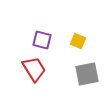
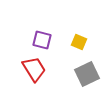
yellow square: moved 1 px right, 1 px down
gray square: rotated 15 degrees counterclockwise
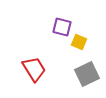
purple square: moved 20 px right, 13 px up
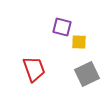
yellow square: rotated 21 degrees counterclockwise
red trapezoid: rotated 12 degrees clockwise
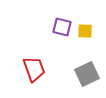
yellow square: moved 6 px right, 11 px up
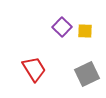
purple square: rotated 30 degrees clockwise
red trapezoid: rotated 12 degrees counterclockwise
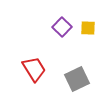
yellow square: moved 3 px right, 3 px up
gray square: moved 10 px left, 5 px down
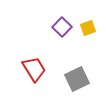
yellow square: rotated 21 degrees counterclockwise
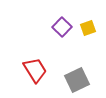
red trapezoid: moved 1 px right, 1 px down
gray square: moved 1 px down
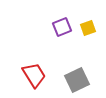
purple square: rotated 24 degrees clockwise
red trapezoid: moved 1 px left, 5 px down
